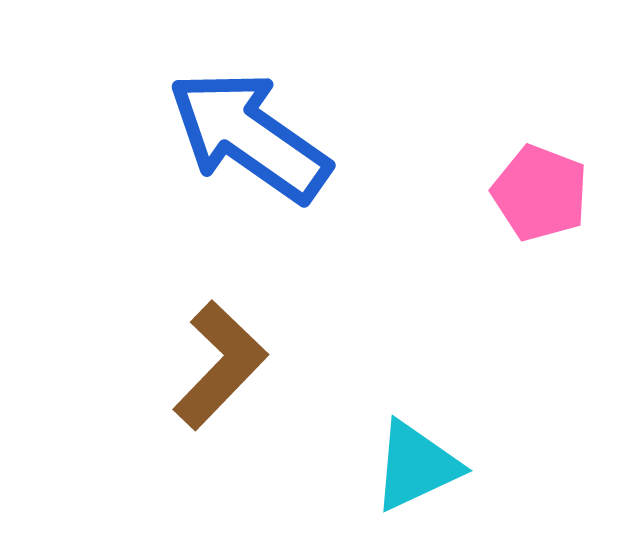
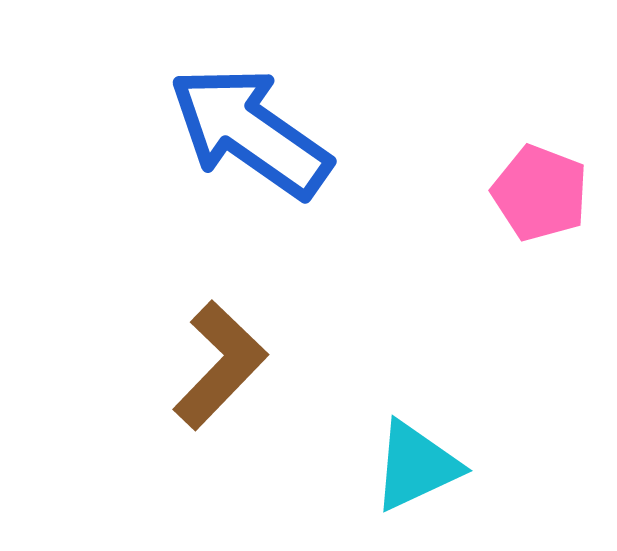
blue arrow: moved 1 px right, 4 px up
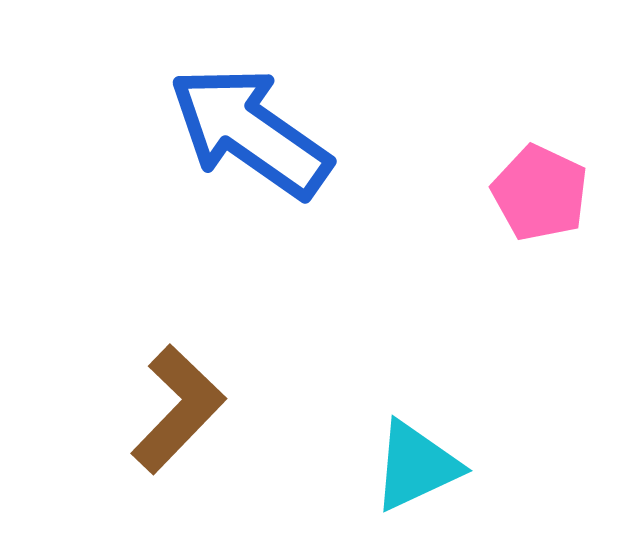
pink pentagon: rotated 4 degrees clockwise
brown L-shape: moved 42 px left, 44 px down
